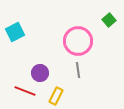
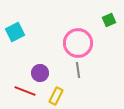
green square: rotated 16 degrees clockwise
pink circle: moved 2 px down
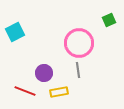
pink circle: moved 1 px right
purple circle: moved 4 px right
yellow rectangle: moved 3 px right, 4 px up; rotated 54 degrees clockwise
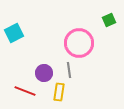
cyan square: moved 1 px left, 1 px down
gray line: moved 9 px left
yellow rectangle: rotated 72 degrees counterclockwise
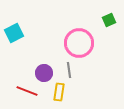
red line: moved 2 px right
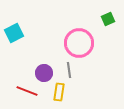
green square: moved 1 px left, 1 px up
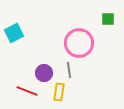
green square: rotated 24 degrees clockwise
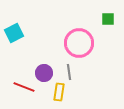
gray line: moved 2 px down
red line: moved 3 px left, 4 px up
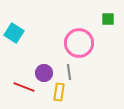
cyan square: rotated 30 degrees counterclockwise
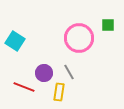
green square: moved 6 px down
cyan square: moved 1 px right, 8 px down
pink circle: moved 5 px up
gray line: rotated 21 degrees counterclockwise
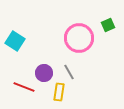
green square: rotated 24 degrees counterclockwise
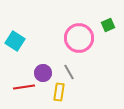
purple circle: moved 1 px left
red line: rotated 30 degrees counterclockwise
